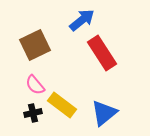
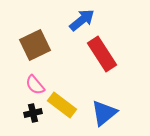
red rectangle: moved 1 px down
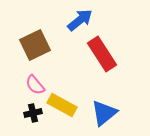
blue arrow: moved 2 px left
yellow rectangle: rotated 8 degrees counterclockwise
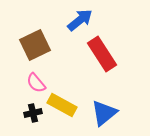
pink semicircle: moved 1 px right, 2 px up
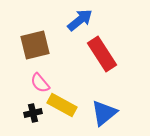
brown square: rotated 12 degrees clockwise
pink semicircle: moved 4 px right
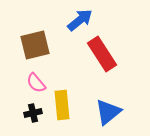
pink semicircle: moved 4 px left
yellow rectangle: rotated 56 degrees clockwise
blue triangle: moved 4 px right, 1 px up
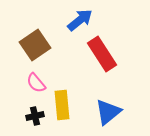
brown square: rotated 20 degrees counterclockwise
black cross: moved 2 px right, 3 px down
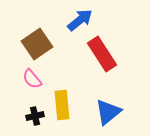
brown square: moved 2 px right, 1 px up
pink semicircle: moved 4 px left, 4 px up
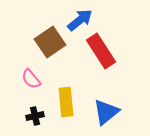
brown square: moved 13 px right, 2 px up
red rectangle: moved 1 px left, 3 px up
pink semicircle: moved 1 px left
yellow rectangle: moved 4 px right, 3 px up
blue triangle: moved 2 px left
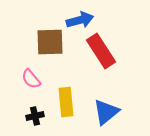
blue arrow: rotated 24 degrees clockwise
brown square: rotated 32 degrees clockwise
